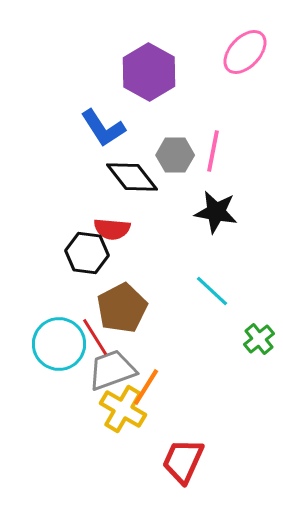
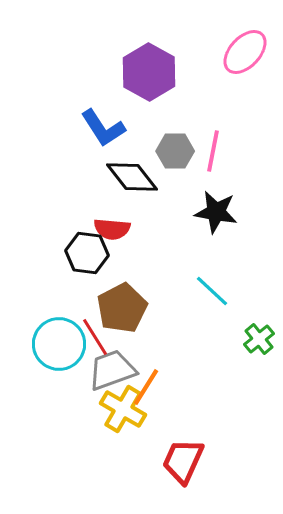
gray hexagon: moved 4 px up
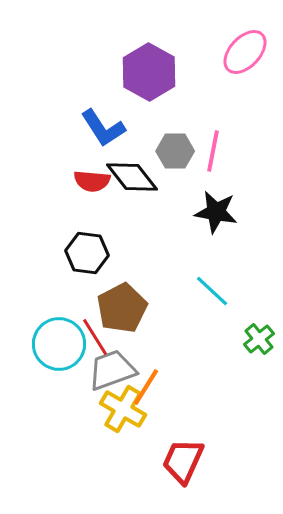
red semicircle: moved 20 px left, 48 px up
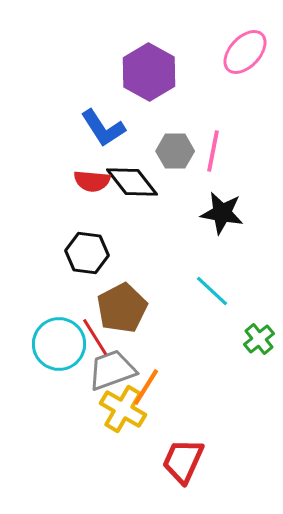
black diamond: moved 5 px down
black star: moved 6 px right, 1 px down
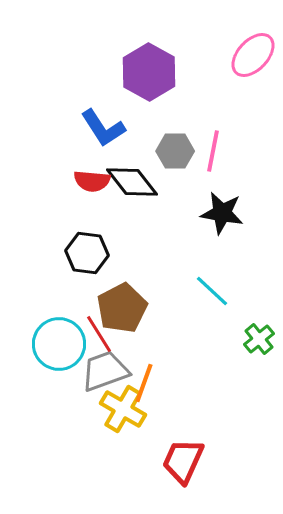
pink ellipse: moved 8 px right, 3 px down
red line: moved 4 px right, 3 px up
gray trapezoid: moved 7 px left, 1 px down
orange line: moved 2 px left, 4 px up; rotated 12 degrees counterclockwise
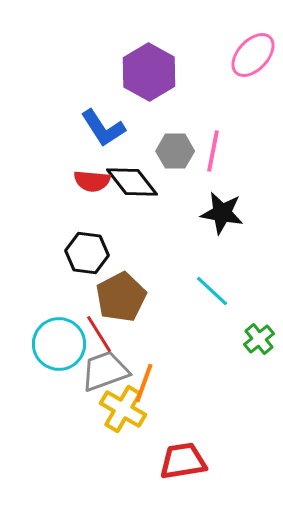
brown pentagon: moved 1 px left, 11 px up
red trapezoid: rotated 57 degrees clockwise
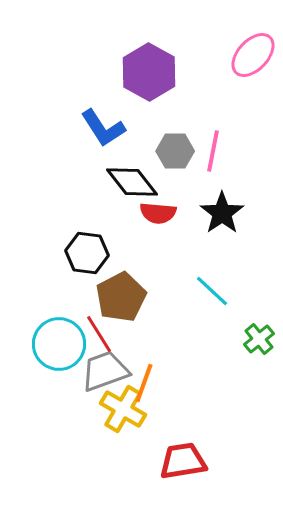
red semicircle: moved 66 px right, 32 px down
black star: rotated 27 degrees clockwise
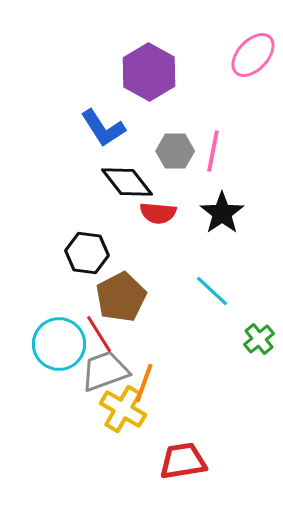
black diamond: moved 5 px left
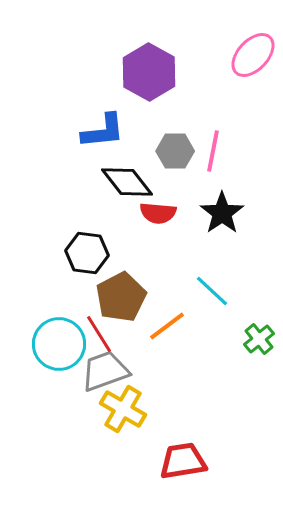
blue L-shape: moved 3 px down; rotated 63 degrees counterclockwise
orange line: moved 23 px right, 57 px up; rotated 33 degrees clockwise
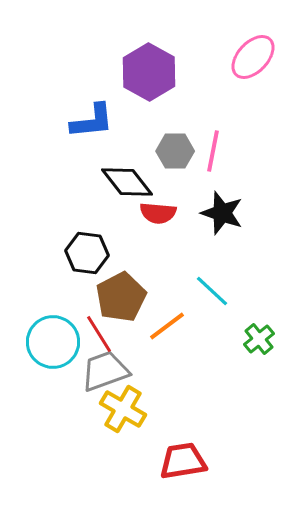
pink ellipse: moved 2 px down
blue L-shape: moved 11 px left, 10 px up
black star: rotated 18 degrees counterclockwise
cyan circle: moved 6 px left, 2 px up
